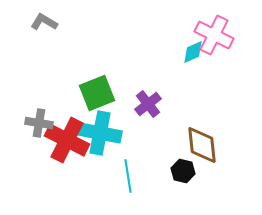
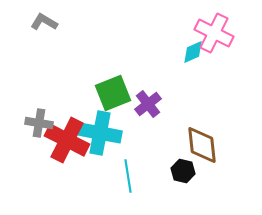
pink cross: moved 2 px up
green square: moved 16 px right
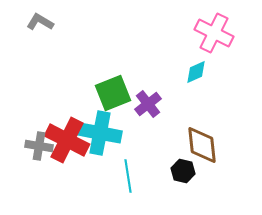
gray L-shape: moved 4 px left
cyan diamond: moved 3 px right, 20 px down
gray cross: moved 23 px down
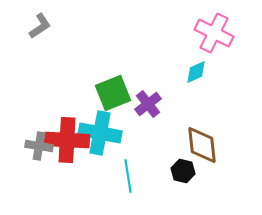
gray L-shape: moved 4 px down; rotated 116 degrees clockwise
red cross: rotated 24 degrees counterclockwise
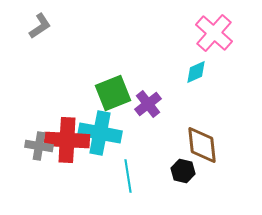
pink cross: rotated 15 degrees clockwise
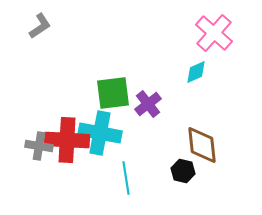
green square: rotated 15 degrees clockwise
cyan line: moved 2 px left, 2 px down
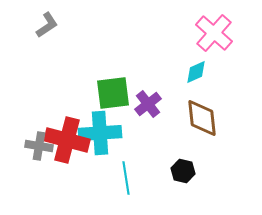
gray L-shape: moved 7 px right, 1 px up
cyan cross: rotated 15 degrees counterclockwise
red cross: rotated 12 degrees clockwise
brown diamond: moved 27 px up
